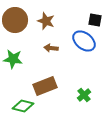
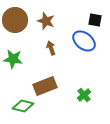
brown arrow: rotated 64 degrees clockwise
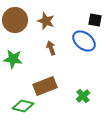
green cross: moved 1 px left, 1 px down
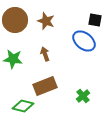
brown arrow: moved 6 px left, 6 px down
